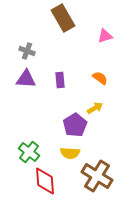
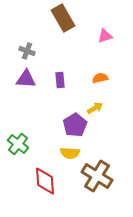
orange semicircle: rotated 49 degrees counterclockwise
green cross: moved 11 px left, 8 px up
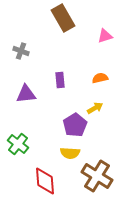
gray cross: moved 6 px left
purple triangle: moved 15 px down; rotated 10 degrees counterclockwise
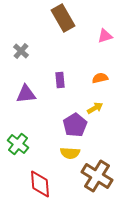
gray cross: rotated 21 degrees clockwise
red diamond: moved 5 px left, 3 px down
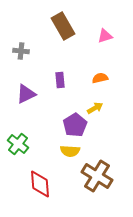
brown rectangle: moved 8 px down
gray cross: rotated 35 degrees counterclockwise
purple triangle: rotated 20 degrees counterclockwise
yellow semicircle: moved 2 px up
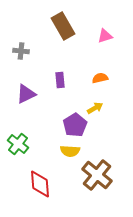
brown cross: moved 1 px up; rotated 8 degrees clockwise
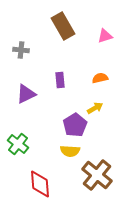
gray cross: moved 1 px up
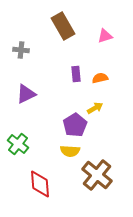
purple rectangle: moved 16 px right, 6 px up
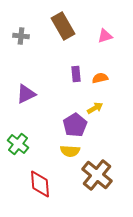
gray cross: moved 14 px up
